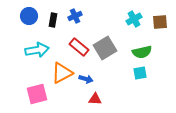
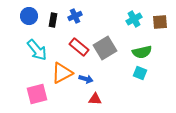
cyan arrow: rotated 60 degrees clockwise
cyan square: rotated 32 degrees clockwise
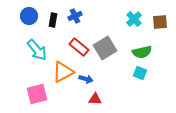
cyan cross: rotated 14 degrees counterclockwise
orange triangle: moved 1 px right, 1 px up
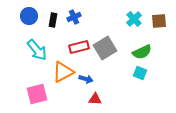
blue cross: moved 1 px left, 1 px down
brown square: moved 1 px left, 1 px up
red rectangle: rotated 54 degrees counterclockwise
green semicircle: rotated 12 degrees counterclockwise
